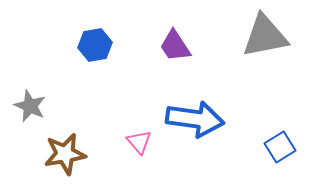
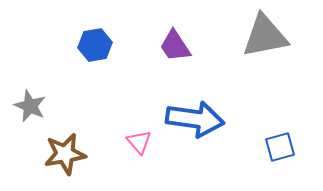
blue square: rotated 16 degrees clockwise
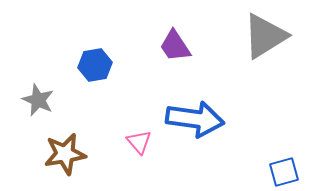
gray triangle: rotated 21 degrees counterclockwise
blue hexagon: moved 20 px down
gray star: moved 8 px right, 6 px up
blue square: moved 4 px right, 25 px down
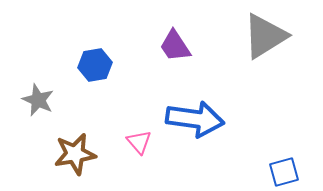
brown star: moved 10 px right
